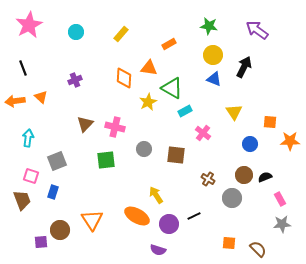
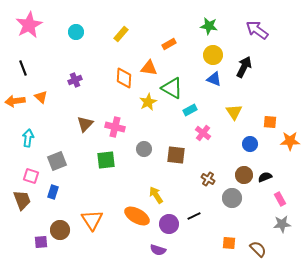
cyan rectangle at (185, 111): moved 5 px right, 1 px up
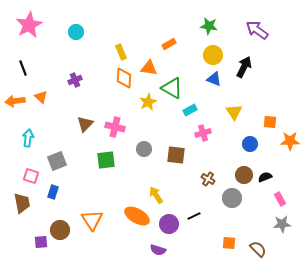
yellow rectangle at (121, 34): moved 18 px down; rotated 63 degrees counterclockwise
pink cross at (203, 133): rotated 35 degrees clockwise
brown trapezoid at (22, 200): moved 3 px down; rotated 10 degrees clockwise
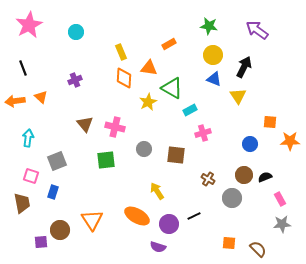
yellow triangle at (234, 112): moved 4 px right, 16 px up
brown triangle at (85, 124): rotated 24 degrees counterclockwise
yellow arrow at (156, 195): moved 1 px right, 4 px up
purple semicircle at (158, 250): moved 3 px up
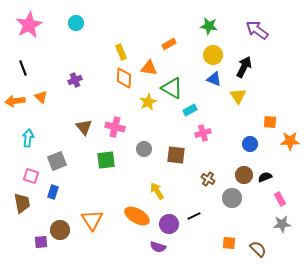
cyan circle at (76, 32): moved 9 px up
brown triangle at (85, 124): moved 1 px left, 3 px down
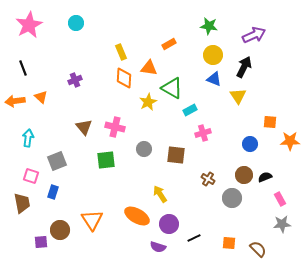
purple arrow at (257, 30): moved 3 px left, 5 px down; rotated 120 degrees clockwise
yellow arrow at (157, 191): moved 3 px right, 3 px down
black line at (194, 216): moved 22 px down
